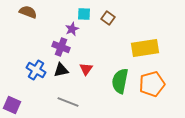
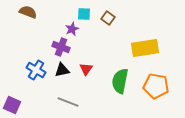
black triangle: moved 1 px right
orange pentagon: moved 4 px right, 2 px down; rotated 25 degrees clockwise
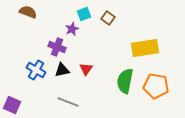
cyan square: rotated 24 degrees counterclockwise
purple cross: moved 4 px left
green semicircle: moved 5 px right
